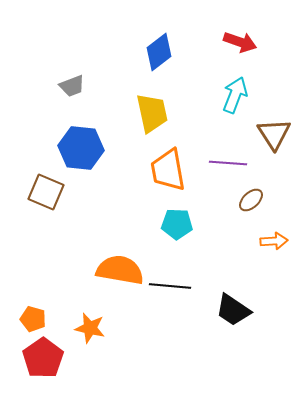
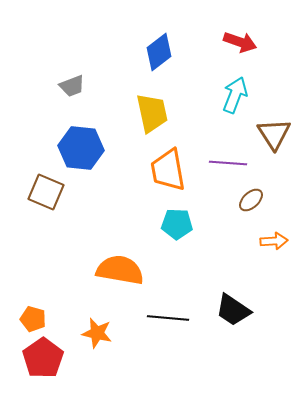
black line: moved 2 px left, 32 px down
orange star: moved 7 px right, 5 px down
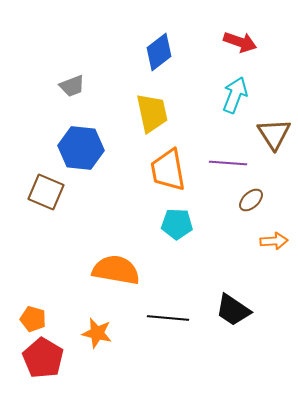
orange semicircle: moved 4 px left
red pentagon: rotated 6 degrees counterclockwise
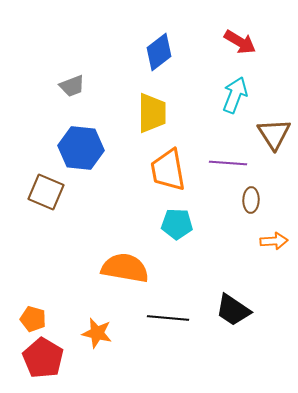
red arrow: rotated 12 degrees clockwise
yellow trapezoid: rotated 12 degrees clockwise
brown ellipse: rotated 45 degrees counterclockwise
orange semicircle: moved 9 px right, 2 px up
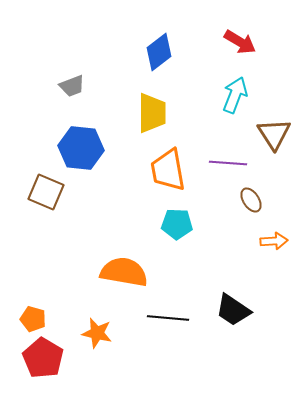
brown ellipse: rotated 35 degrees counterclockwise
orange semicircle: moved 1 px left, 4 px down
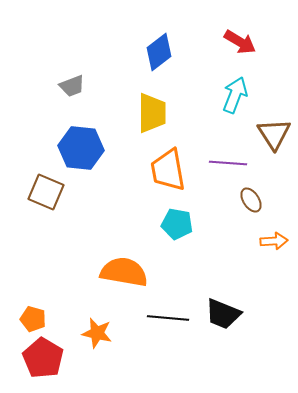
cyan pentagon: rotated 8 degrees clockwise
black trapezoid: moved 10 px left, 4 px down; rotated 12 degrees counterclockwise
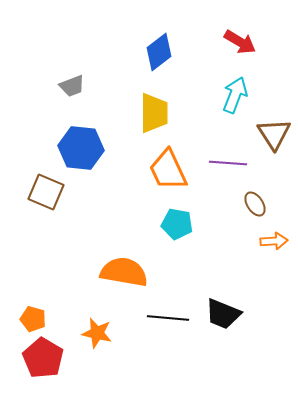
yellow trapezoid: moved 2 px right
orange trapezoid: rotated 15 degrees counterclockwise
brown ellipse: moved 4 px right, 4 px down
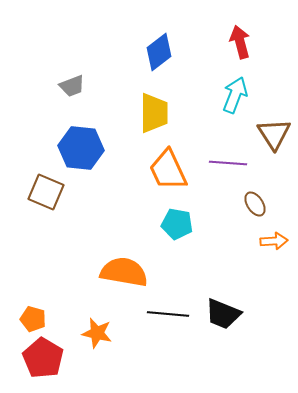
red arrow: rotated 136 degrees counterclockwise
black line: moved 4 px up
